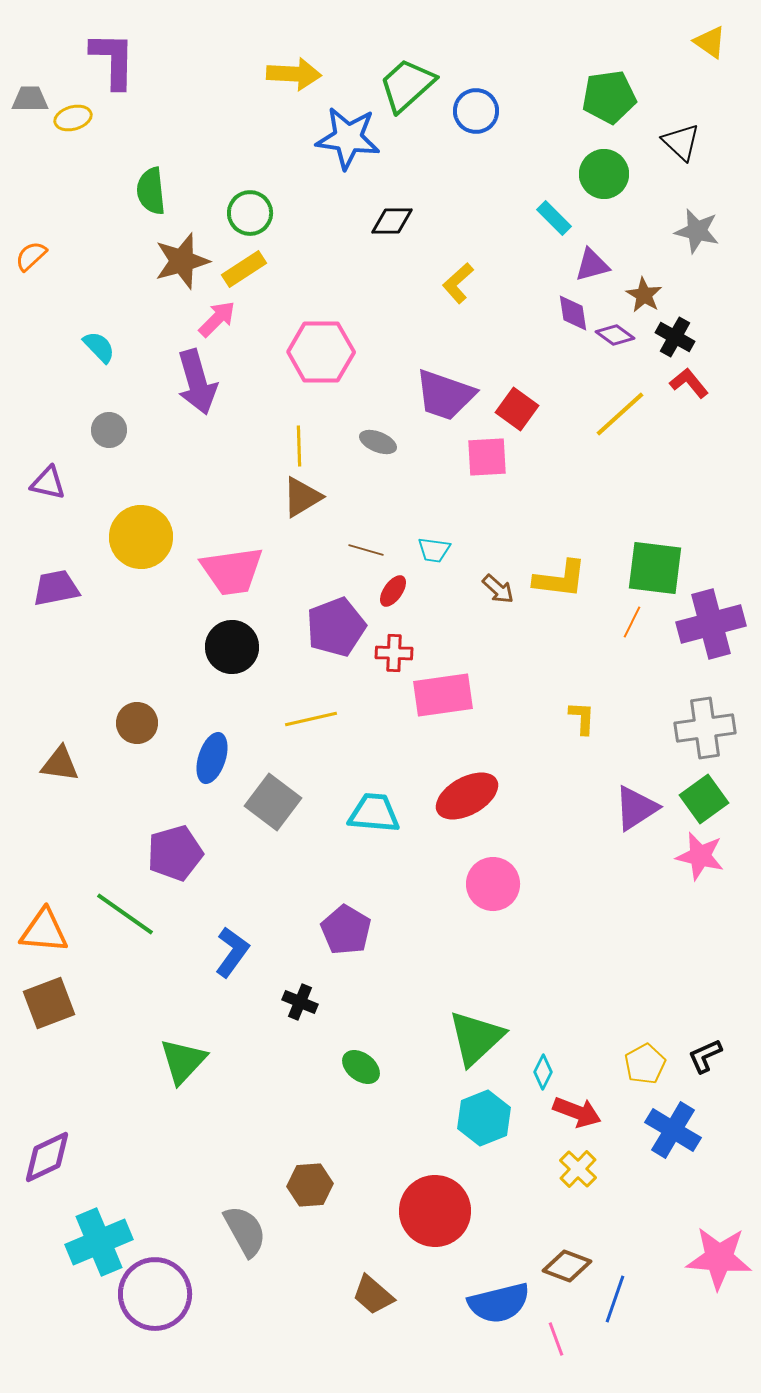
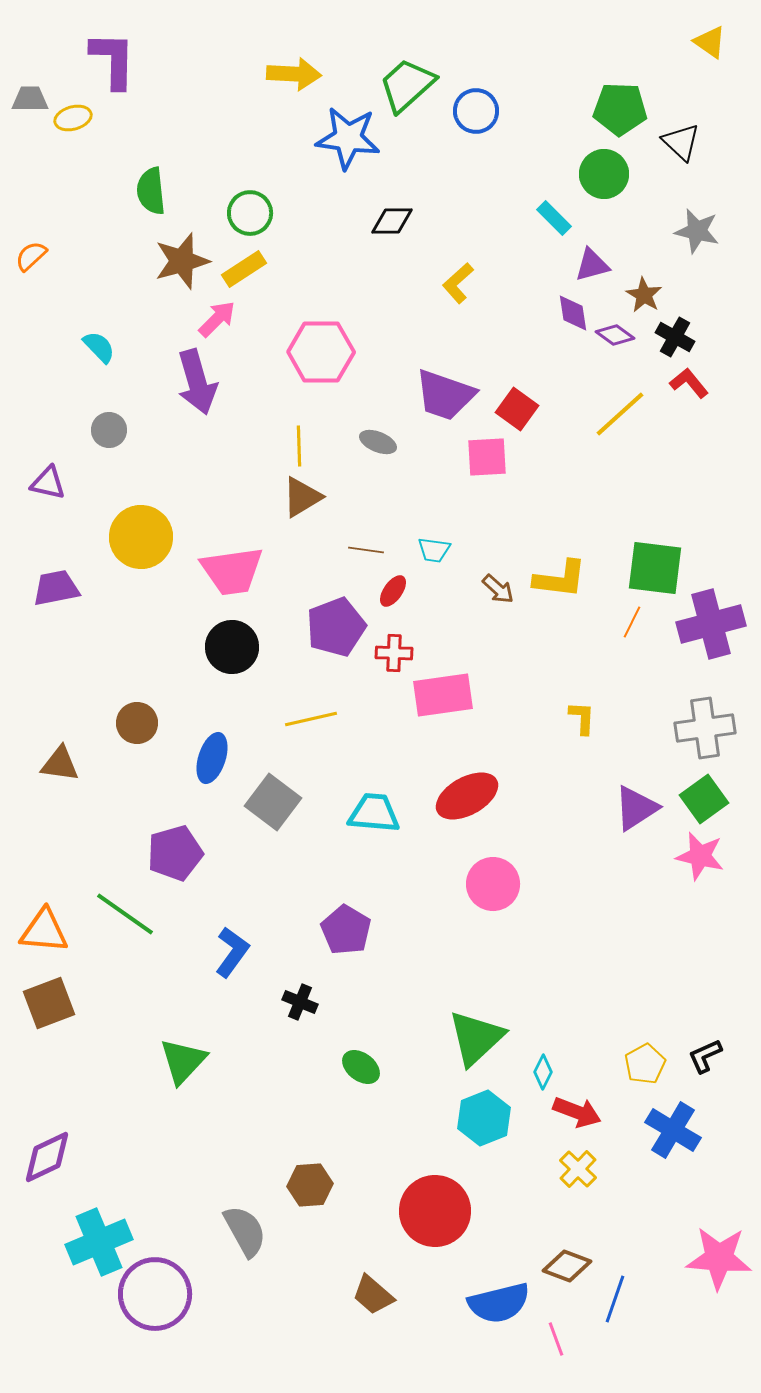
green pentagon at (609, 97): moved 11 px right, 12 px down; rotated 10 degrees clockwise
brown line at (366, 550): rotated 8 degrees counterclockwise
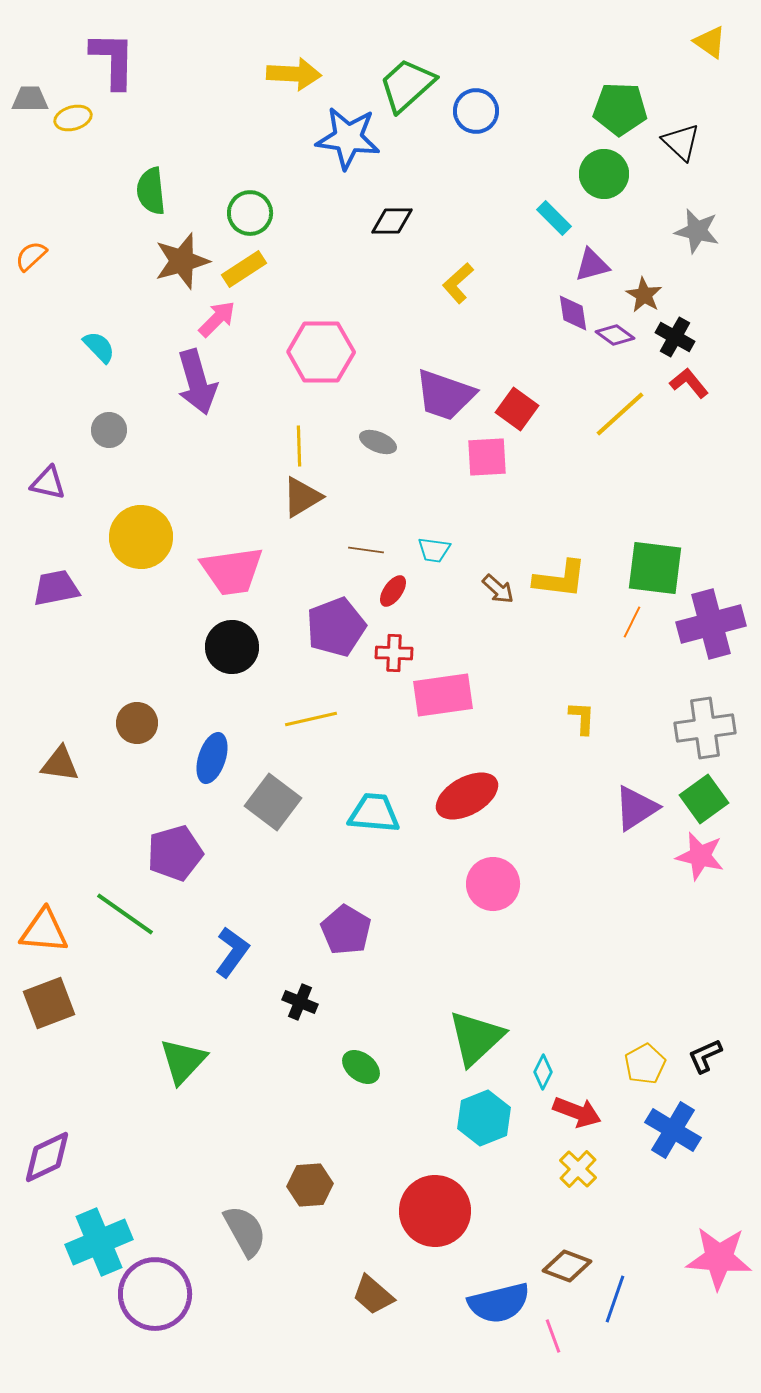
pink line at (556, 1339): moved 3 px left, 3 px up
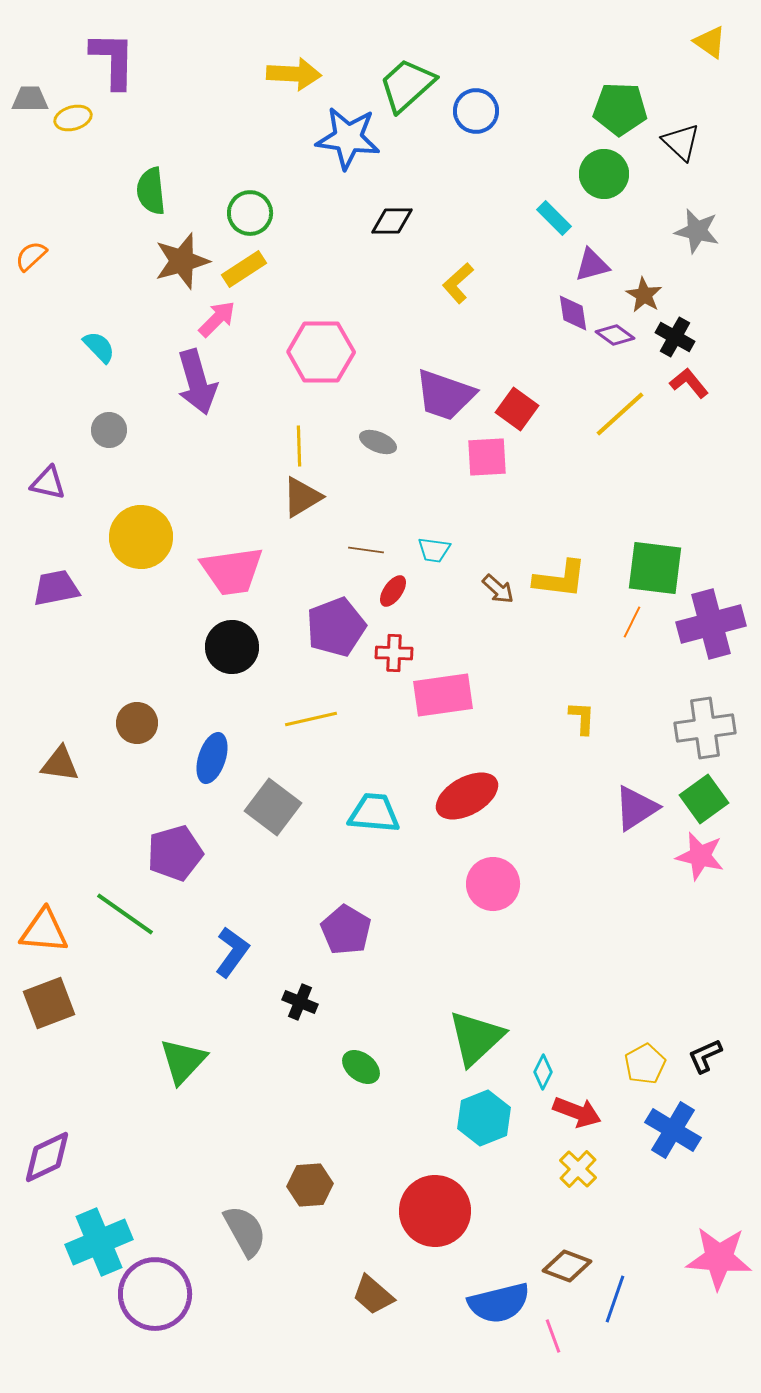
gray square at (273, 802): moved 5 px down
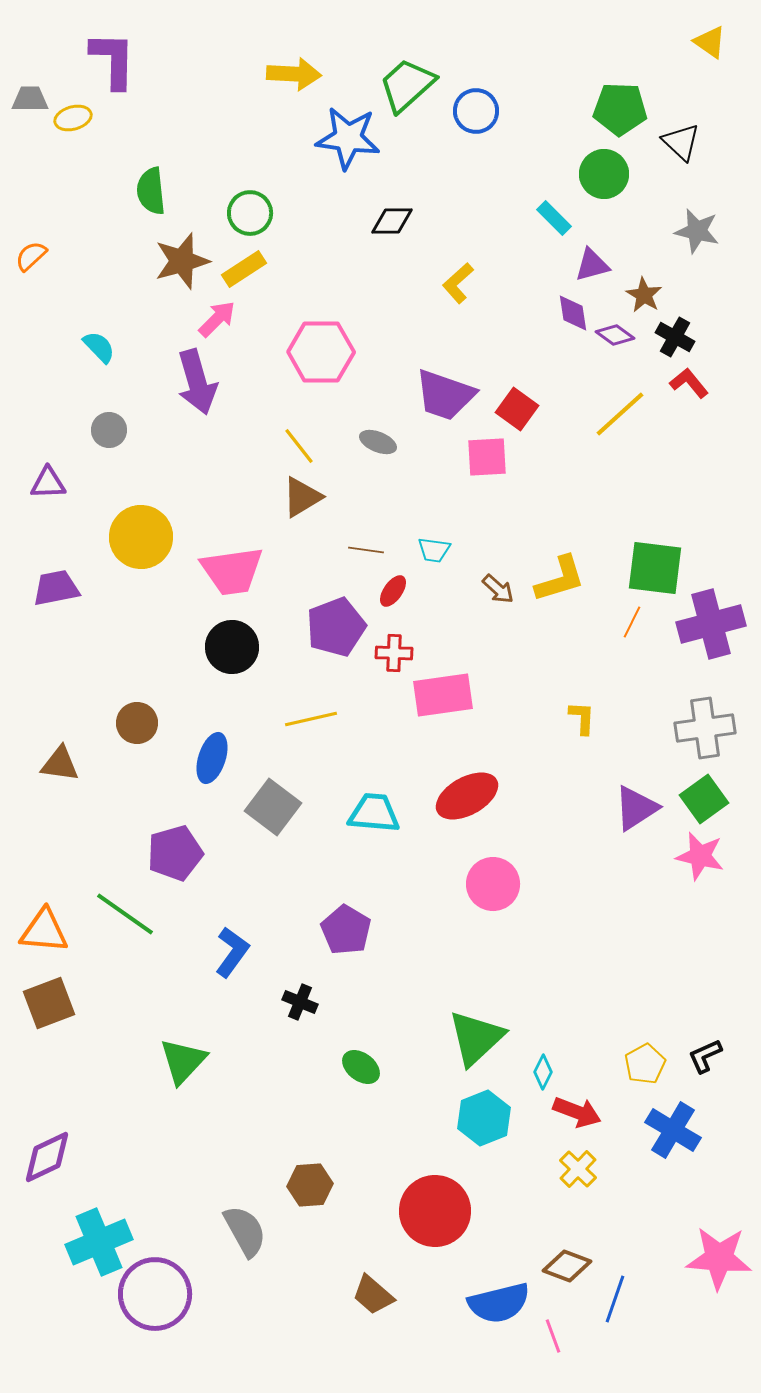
yellow line at (299, 446): rotated 36 degrees counterclockwise
purple triangle at (48, 483): rotated 15 degrees counterclockwise
yellow L-shape at (560, 579): rotated 24 degrees counterclockwise
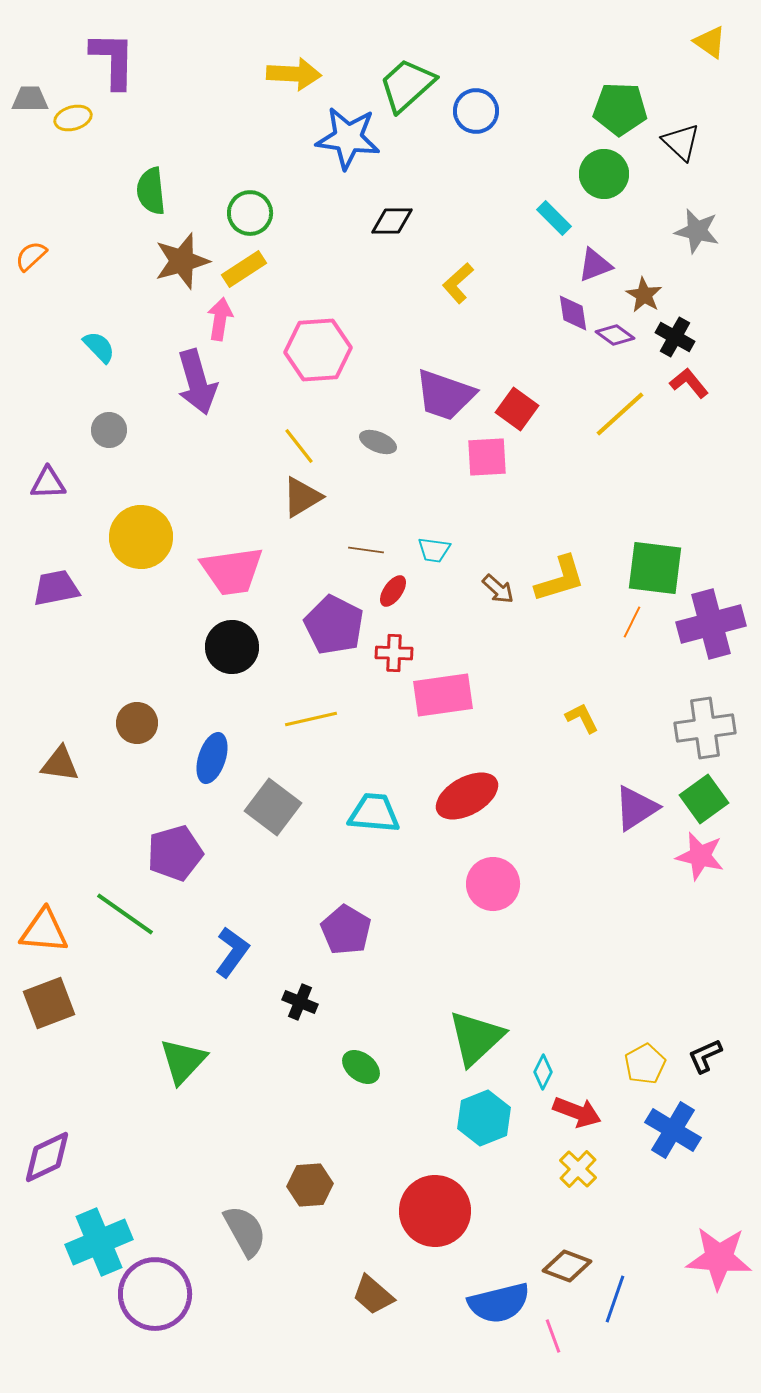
purple triangle at (592, 265): moved 3 px right; rotated 6 degrees counterclockwise
pink arrow at (217, 319): moved 3 px right; rotated 36 degrees counterclockwise
pink hexagon at (321, 352): moved 3 px left, 2 px up; rotated 4 degrees counterclockwise
purple pentagon at (336, 627): moved 2 px left, 2 px up; rotated 24 degrees counterclockwise
yellow L-shape at (582, 718): rotated 30 degrees counterclockwise
